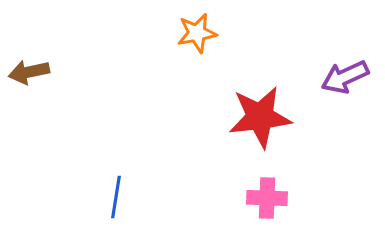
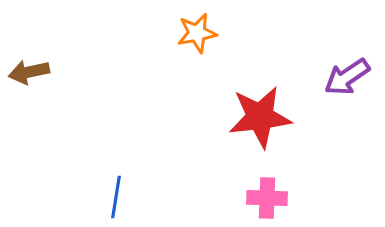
purple arrow: moved 2 px right; rotated 9 degrees counterclockwise
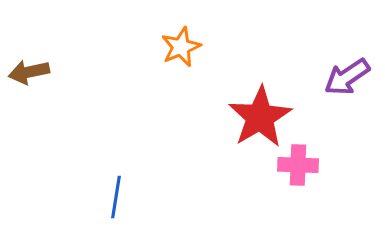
orange star: moved 16 px left, 14 px down; rotated 12 degrees counterclockwise
red star: rotated 24 degrees counterclockwise
pink cross: moved 31 px right, 33 px up
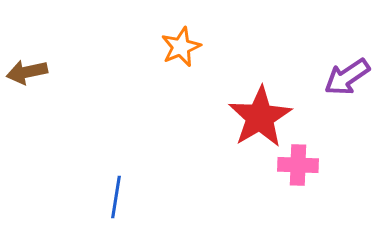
brown arrow: moved 2 px left
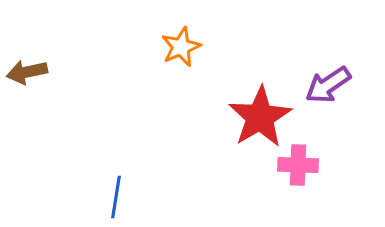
purple arrow: moved 19 px left, 8 px down
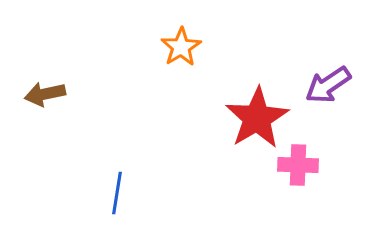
orange star: rotated 9 degrees counterclockwise
brown arrow: moved 18 px right, 22 px down
red star: moved 3 px left, 1 px down
blue line: moved 1 px right, 4 px up
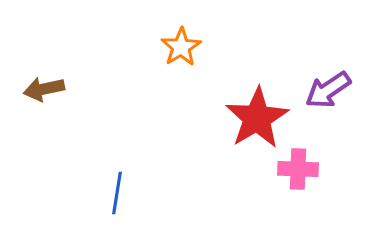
purple arrow: moved 5 px down
brown arrow: moved 1 px left, 5 px up
pink cross: moved 4 px down
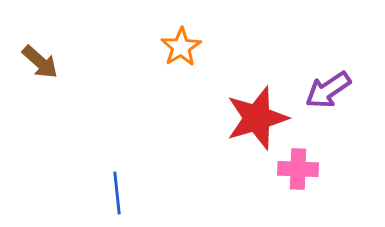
brown arrow: moved 4 px left, 27 px up; rotated 126 degrees counterclockwise
red star: rotated 14 degrees clockwise
blue line: rotated 15 degrees counterclockwise
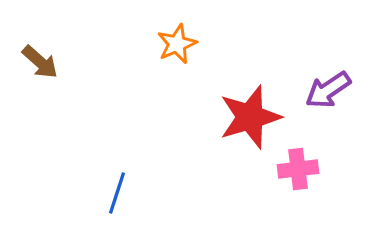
orange star: moved 4 px left, 3 px up; rotated 9 degrees clockwise
red star: moved 7 px left, 1 px up
pink cross: rotated 9 degrees counterclockwise
blue line: rotated 24 degrees clockwise
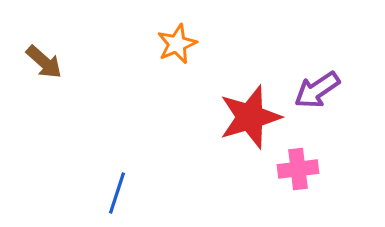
brown arrow: moved 4 px right
purple arrow: moved 11 px left
